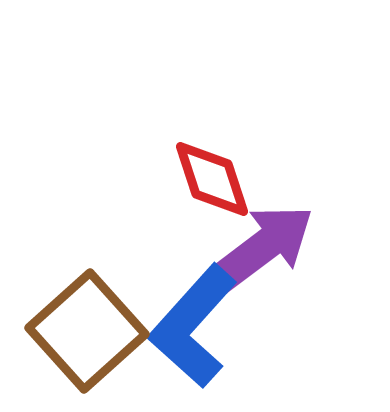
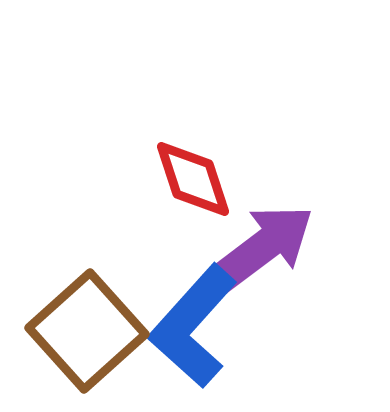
red diamond: moved 19 px left
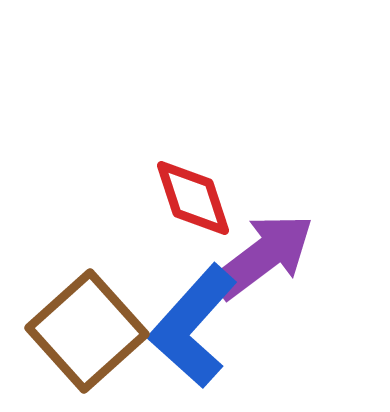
red diamond: moved 19 px down
purple arrow: moved 9 px down
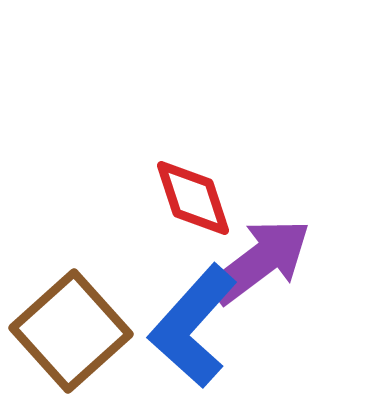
purple arrow: moved 3 px left, 5 px down
brown square: moved 16 px left
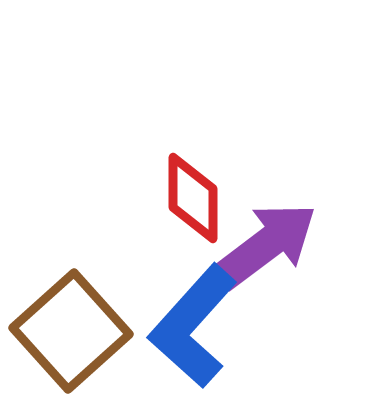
red diamond: rotated 18 degrees clockwise
purple arrow: moved 6 px right, 16 px up
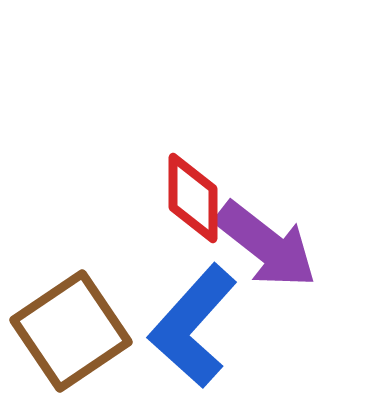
purple arrow: rotated 75 degrees clockwise
brown square: rotated 8 degrees clockwise
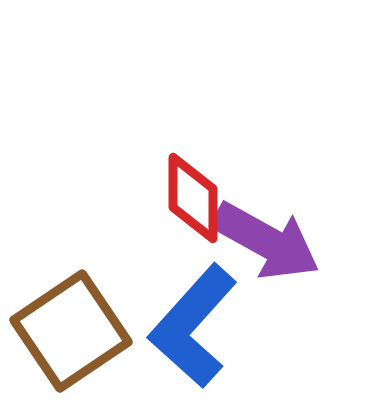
purple arrow: moved 4 px up; rotated 9 degrees counterclockwise
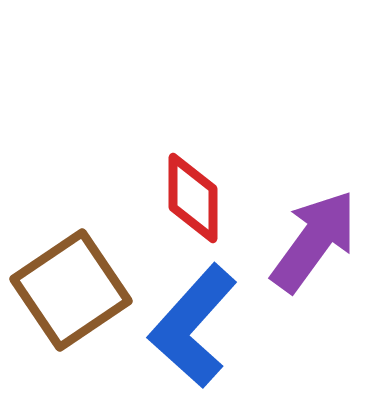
purple arrow: moved 48 px right; rotated 83 degrees counterclockwise
brown square: moved 41 px up
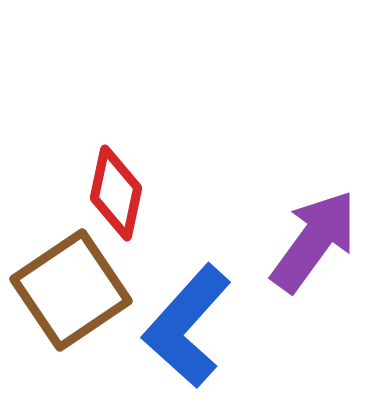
red diamond: moved 77 px left, 5 px up; rotated 12 degrees clockwise
blue L-shape: moved 6 px left
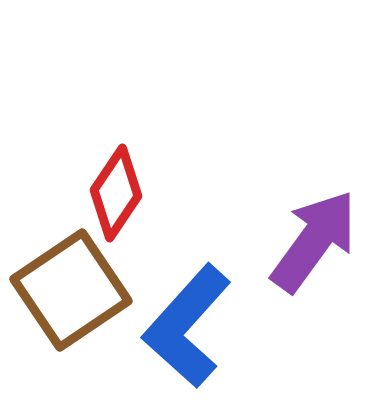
red diamond: rotated 22 degrees clockwise
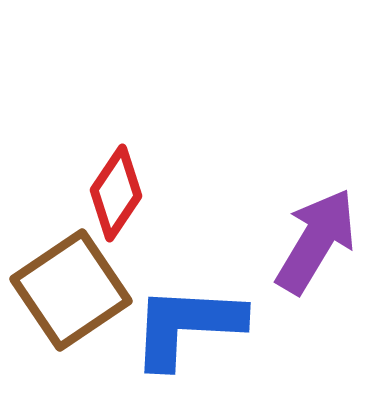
purple arrow: moved 2 px right; rotated 5 degrees counterclockwise
blue L-shape: rotated 51 degrees clockwise
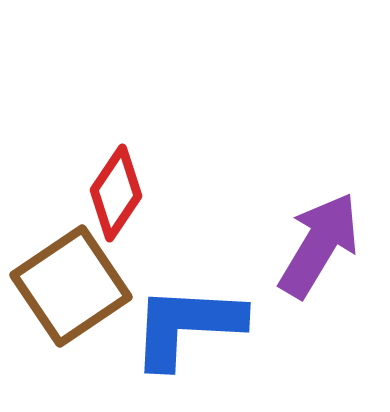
purple arrow: moved 3 px right, 4 px down
brown square: moved 4 px up
